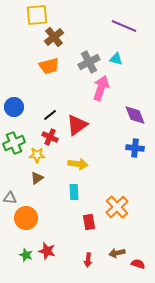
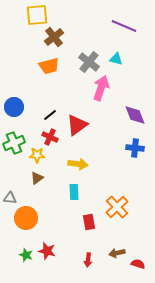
gray cross: rotated 25 degrees counterclockwise
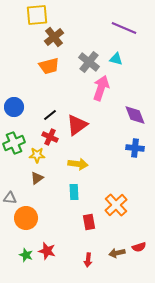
purple line: moved 2 px down
orange cross: moved 1 px left, 2 px up
red semicircle: moved 1 px right, 17 px up; rotated 144 degrees clockwise
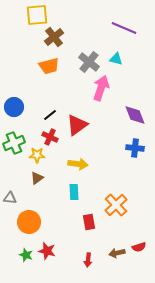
orange circle: moved 3 px right, 4 px down
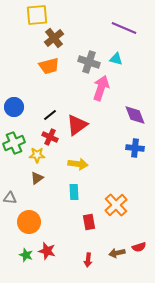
brown cross: moved 1 px down
gray cross: rotated 20 degrees counterclockwise
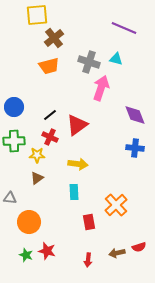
green cross: moved 2 px up; rotated 20 degrees clockwise
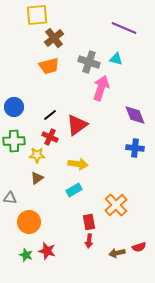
cyan rectangle: moved 2 px up; rotated 63 degrees clockwise
red arrow: moved 1 px right, 19 px up
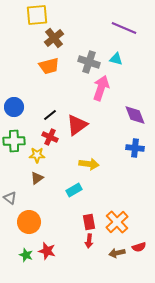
yellow arrow: moved 11 px right
gray triangle: rotated 32 degrees clockwise
orange cross: moved 1 px right, 17 px down
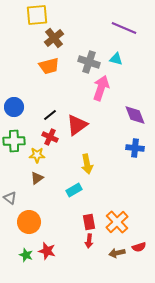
yellow arrow: moved 2 px left; rotated 72 degrees clockwise
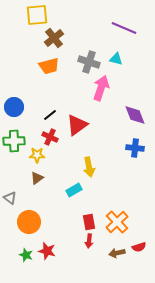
yellow arrow: moved 2 px right, 3 px down
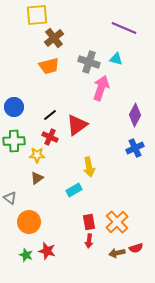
purple diamond: rotated 50 degrees clockwise
blue cross: rotated 30 degrees counterclockwise
red semicircle: moved 3 px left, 1 px down
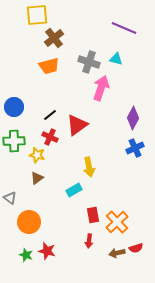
purple diamond: moved 2 px left, 3 px down
yellow star: rotated 14 degrees clockwise
red rectangle: moved 4 px right, 7 px up
